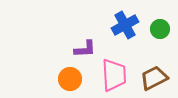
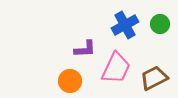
green circle: moved 5 px up
pink trapezoid: moved 2 px right, 7 px up; rotated 28 degrees clockwise
orange circle: moved 2 px down
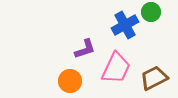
green circle: moved 9 px left, 12 px up
purple L-shape: rotated 15 degrees counterclockwise
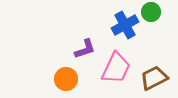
orange circle: moved 4 px left, 2 px up
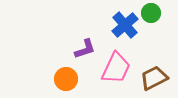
green circle: moved 1 px down
blue cross: rotated 12 degrees counterclockwise
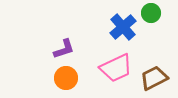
blue cross: moved 2 px left, 2 px down
purple L-shape: moved 21 px left
pink trapezoid: rotated 40 degrees clockwise
orange circle: moved 1 px up
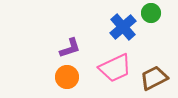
purple L-shape: moved 6 px right, 1 px up
pink trapezoid: moved 1 px left
orange circle: moved 1 px right, 1 px up
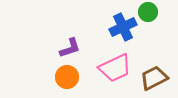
green circle: moved 3 px left, 1 px up
blue cross: rotated 16 degrees clockwise
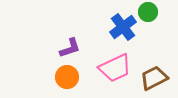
blue cross: rotated 12 degrees counterclockwise
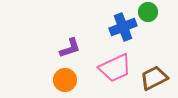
blue cross: rotated 16 degrees clockwise
orange circle: moved 2 px left, 3 px down
